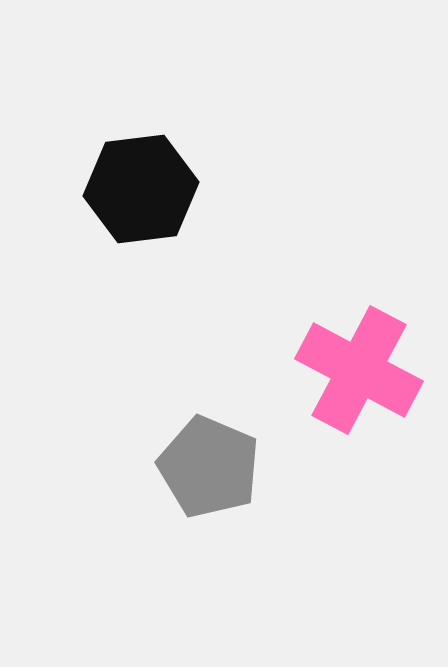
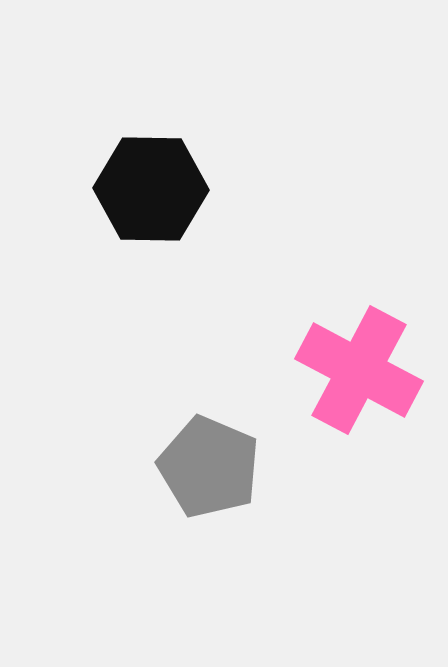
black hexagon: moved 10 px right; rotated 8 degrees clockwise
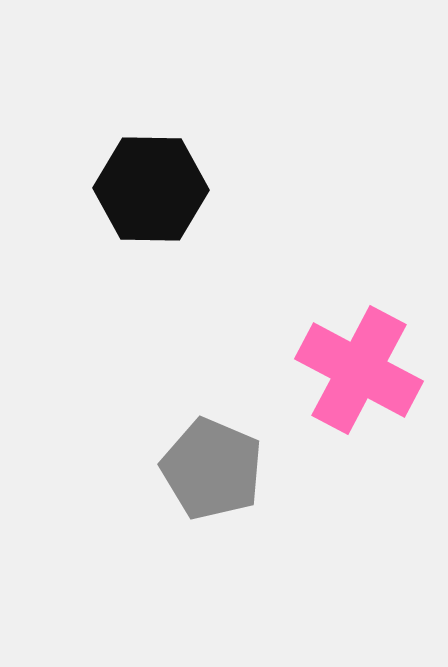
gray pentagon: moved 3 px right, 2 px down
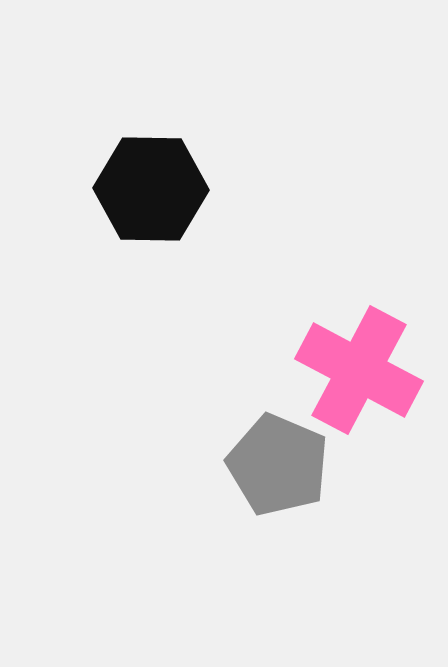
gray pentagon: moved 66 px right, 4 px up
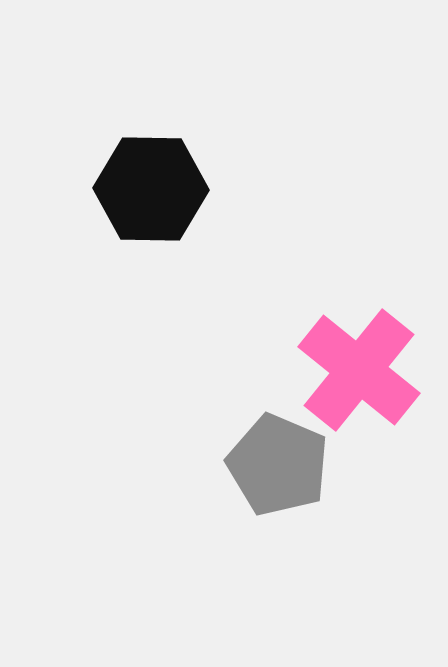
pink cross: rotated 11 degrees clockwise
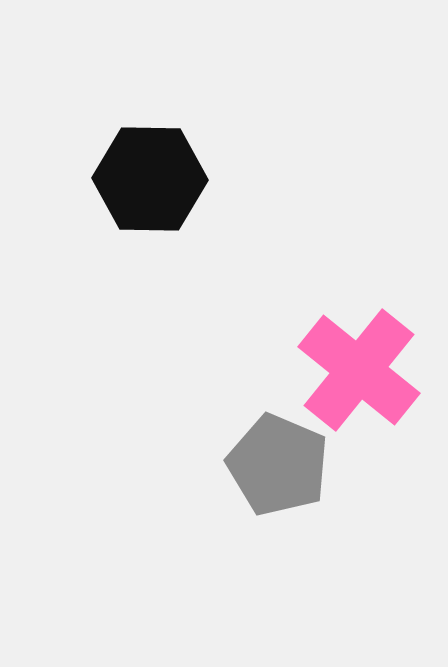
black hexagon: moved 1 px left, 10 px up
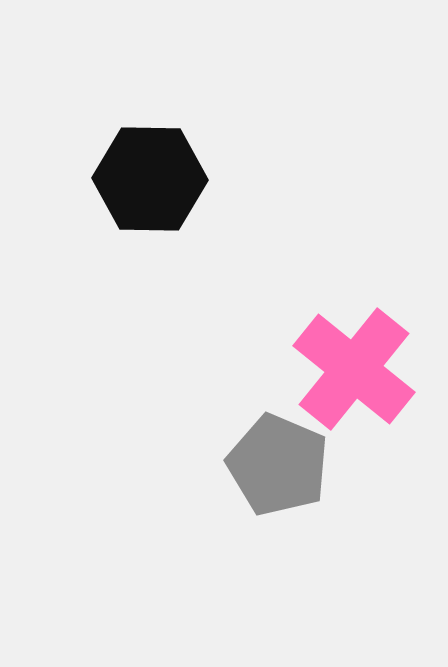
pink cross: moved 5 px left, 1 px up
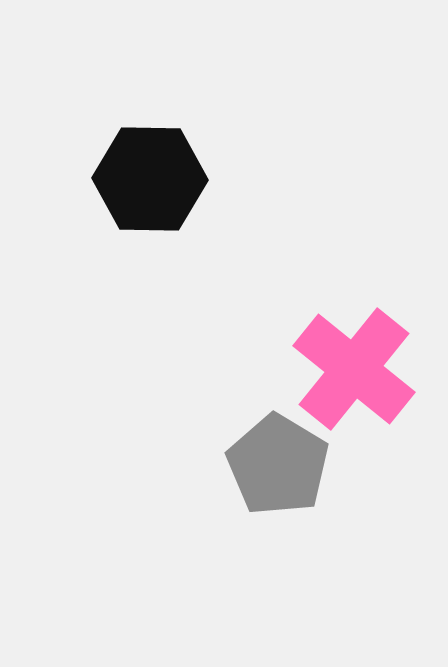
gray pentagon: rotated 8 degrees clockwise
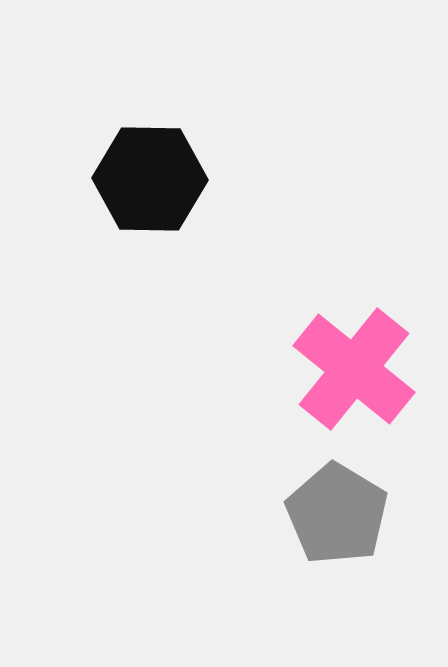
gray pentagon: moved 59 px right, 49 px down
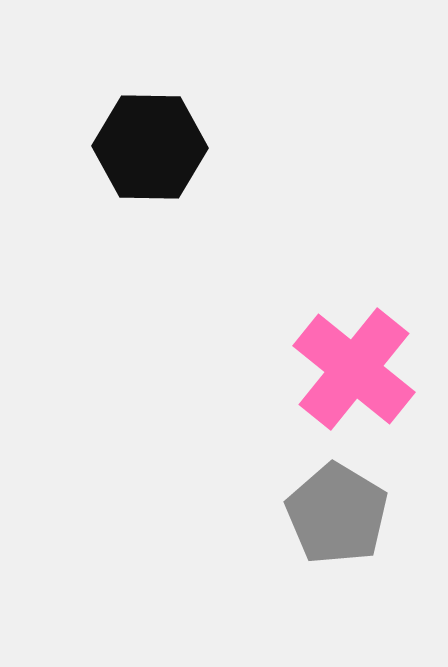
black hexagon: moved 32 px up
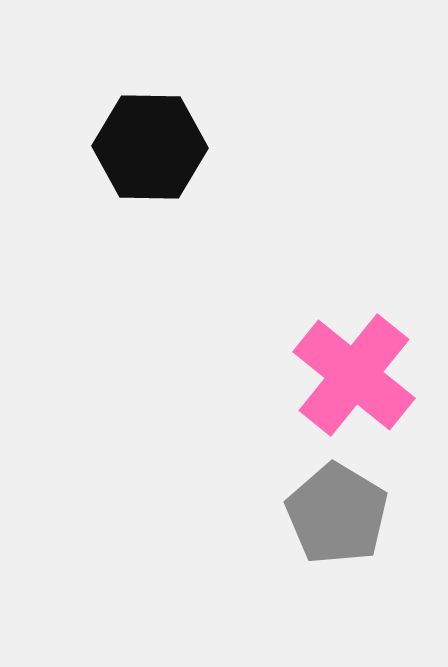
pink cross: moved 6 px down
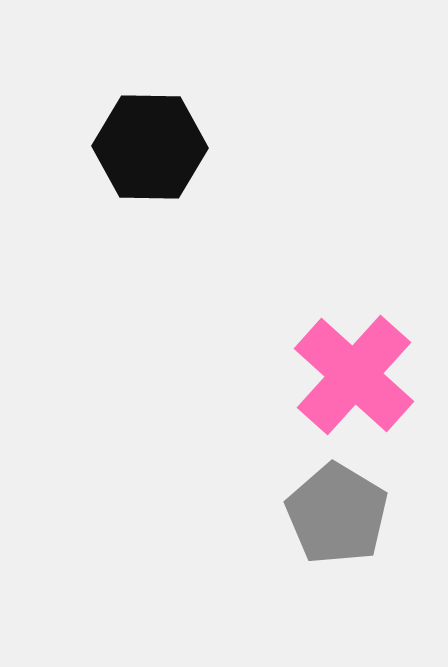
pink cross: rotated 3 degrees clockwise
